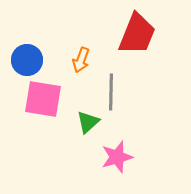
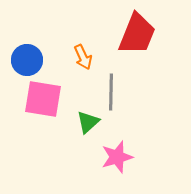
orange arrow: moved 2 px right, 3 px up; rotated 45 degrees counterclockwise
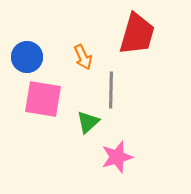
red trapezoid: rotated 6 degrees counterclockwise
blue circle: moved 3 px up
gray line: moved 2 px up
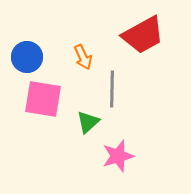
red trapezoid: moved 6 px right, 1 px down; rotated 45 degrees clockwise
gray line: moved 1 px right, 1 px up
pink star: moved 1 px right, 1 px up
